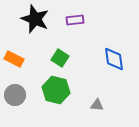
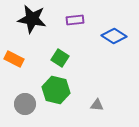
black star: moved 3 px left; rotated 12 degrees counterclockwise
blue diamond: moved 23 px up; rotated 50 degrees counterclockwise
gray circle: moved 10 px right, 9 px down
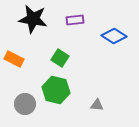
black star: moved 1 px right
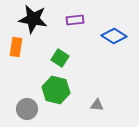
orange rectangle: moved 2 px right, 12 px up; rotated 72 degrees clockwise
gray circle: moved 2 px right, 5 px down
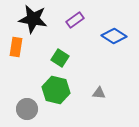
purple rectangle: rotated 30 degrees counterclockwise
gray triangle: moved 2 px right, 12 px up
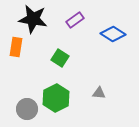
blue diamond: moved 1 px left, 2 px up
green hexagon: moved 8 px down; rotated 20 degrees clockwise
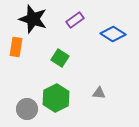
black star: rotated 8 degrees clockwise
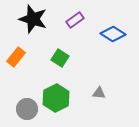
orange rectangle: moved 10 px down; rotated 30 degrees clockwise
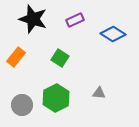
purple rectangle: rotated 12 degrees clockwise
gray circle: moved 5 px left, 4 px up
